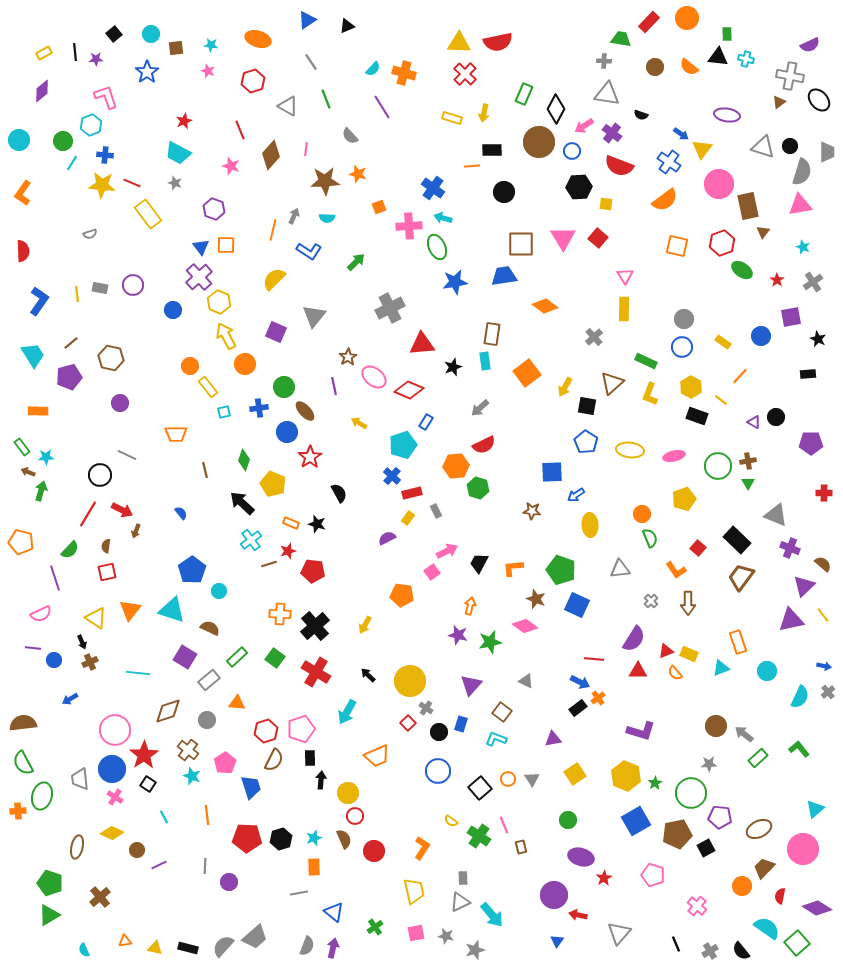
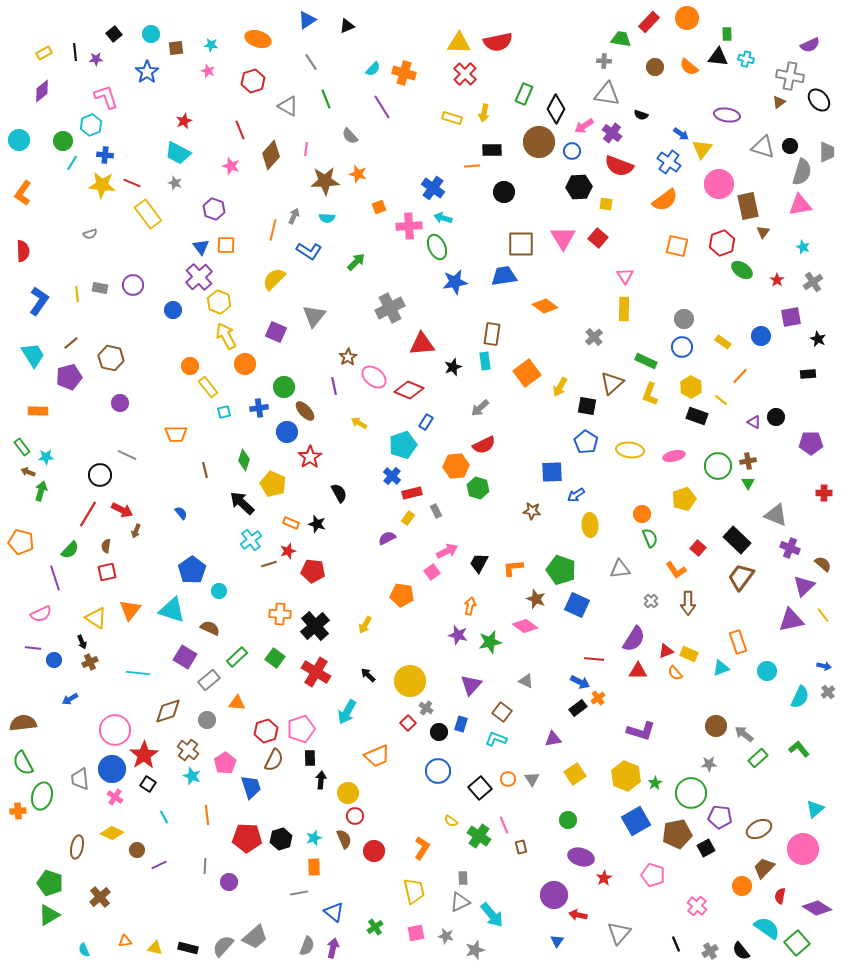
yellow arrow at (565, 387): moved 5 px left
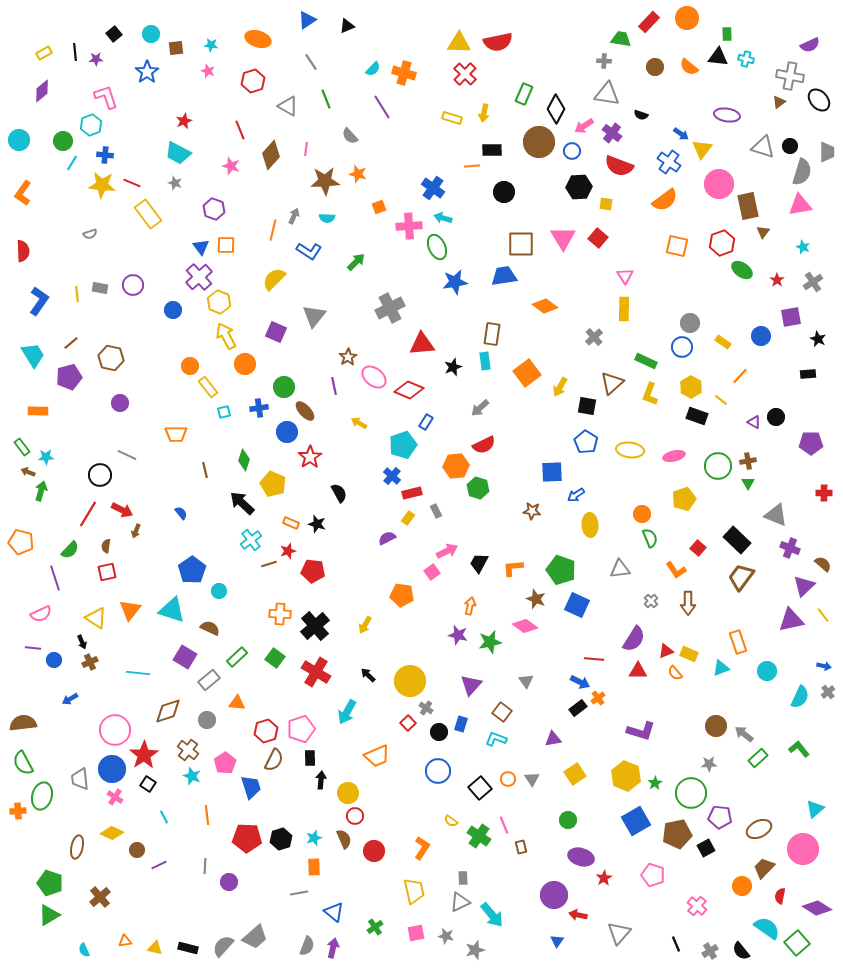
gray circle at (684, 319): moved 6 px right, 4 px down
gray triangle at (526, 681): rotated 28 degrees clockwise
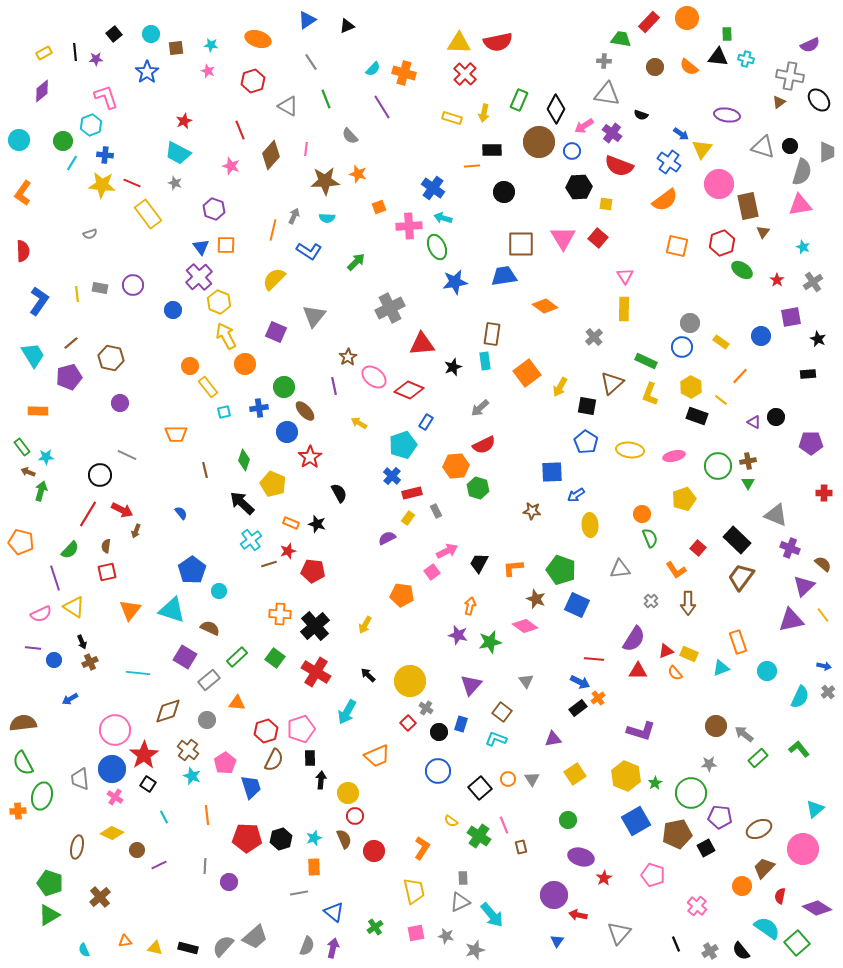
green rectangle at (524, 94): moved 5 px left, 6 px down
yellow rectangle at (723, 342): moved 2 px left
yellow triangle at (96, 618): moved 22 px left, 11 px up
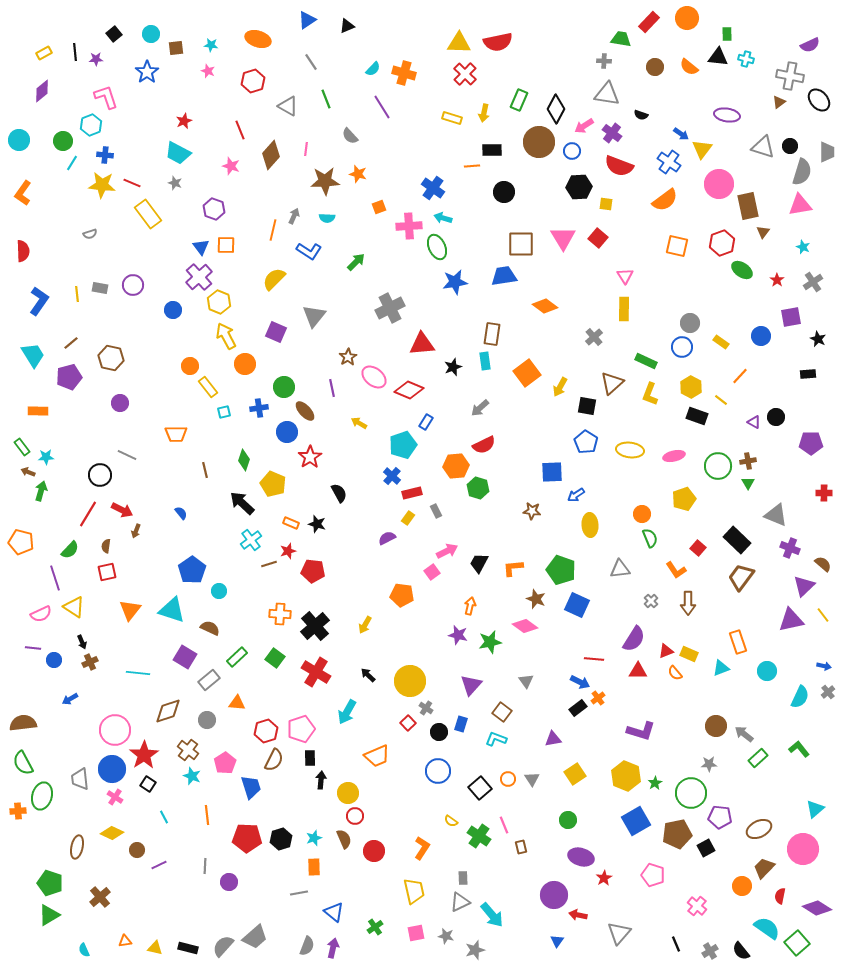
purple line at (334, 386): moved 2 px left, 2 px down
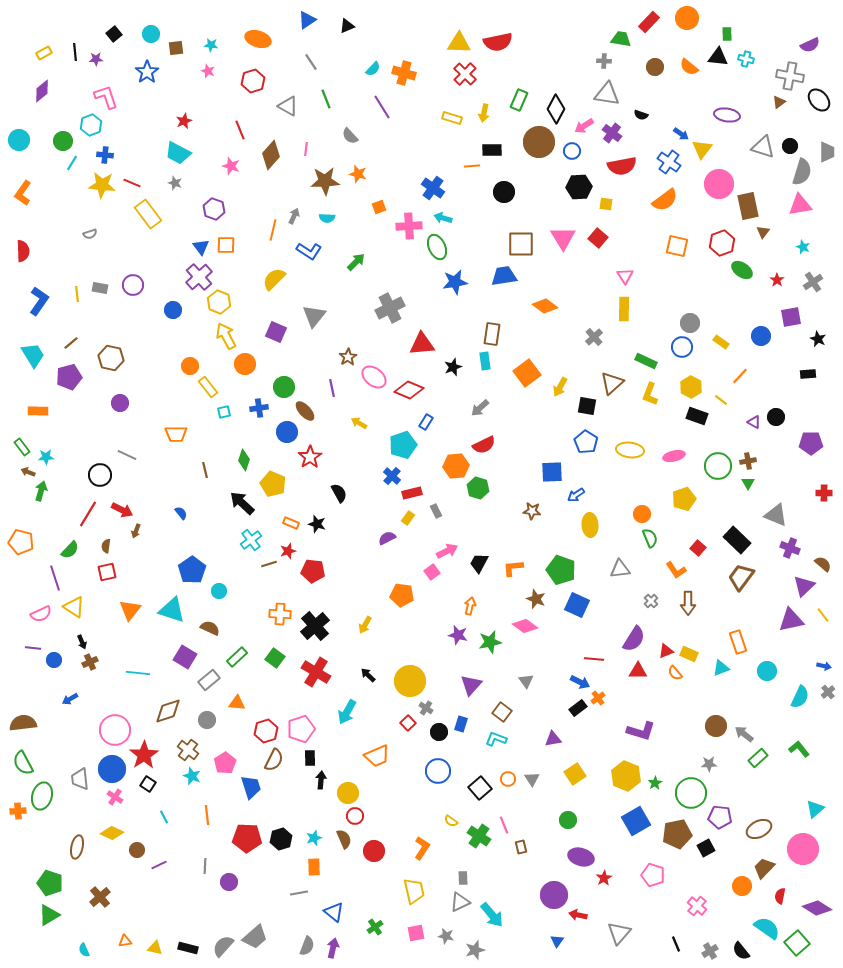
red semicircle at (619, 166): moved 3 px right; rotated 32 degrees counterclockwise
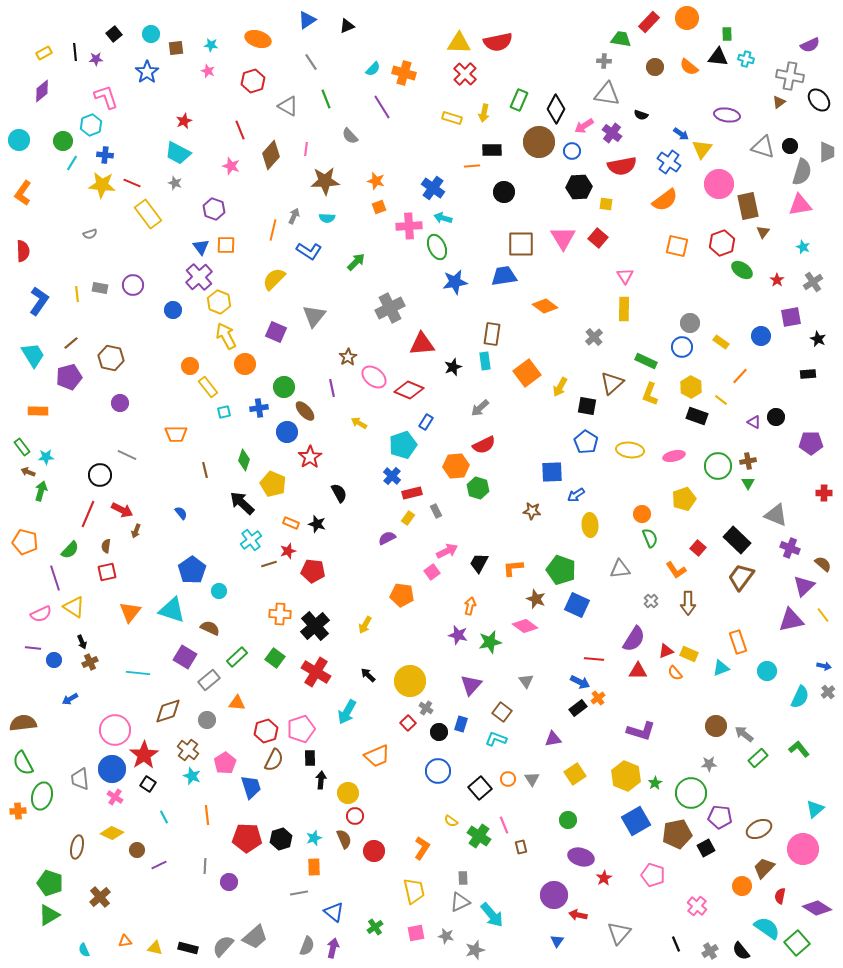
orange star at (358, 174): moved 18 px right, 7 px down
red line at (88, 514): rotated 8 degrees counterclockwise
orange pentagon at (21, 542): moved 4 px right
orange triangle at (130, 610): moved 2 px down
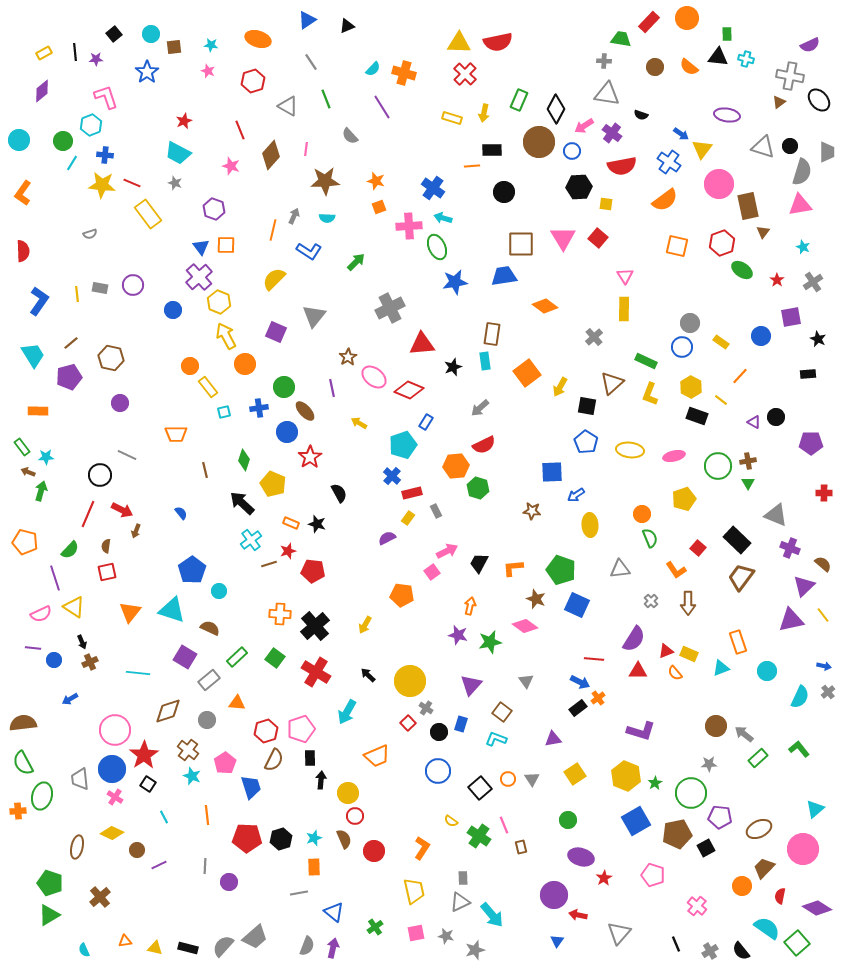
brown square at (176, 48): moved 2 px left, 1 px up
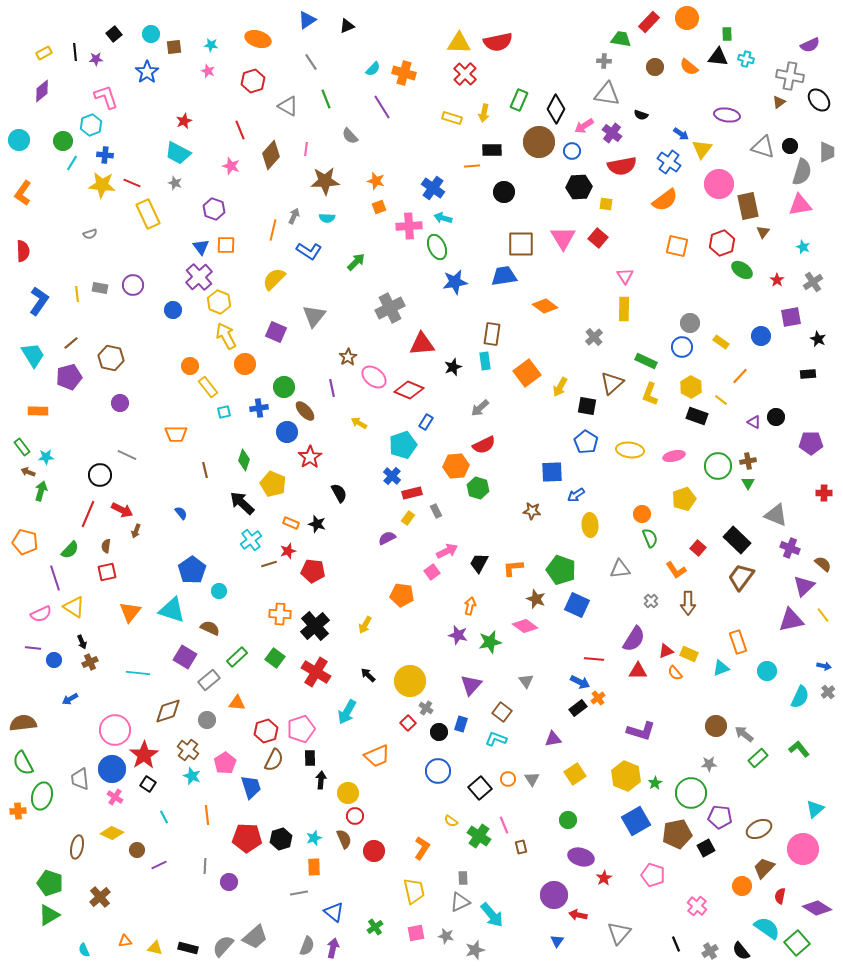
yellow rectangle at (148, 214): rotated 12 degrees clockwise
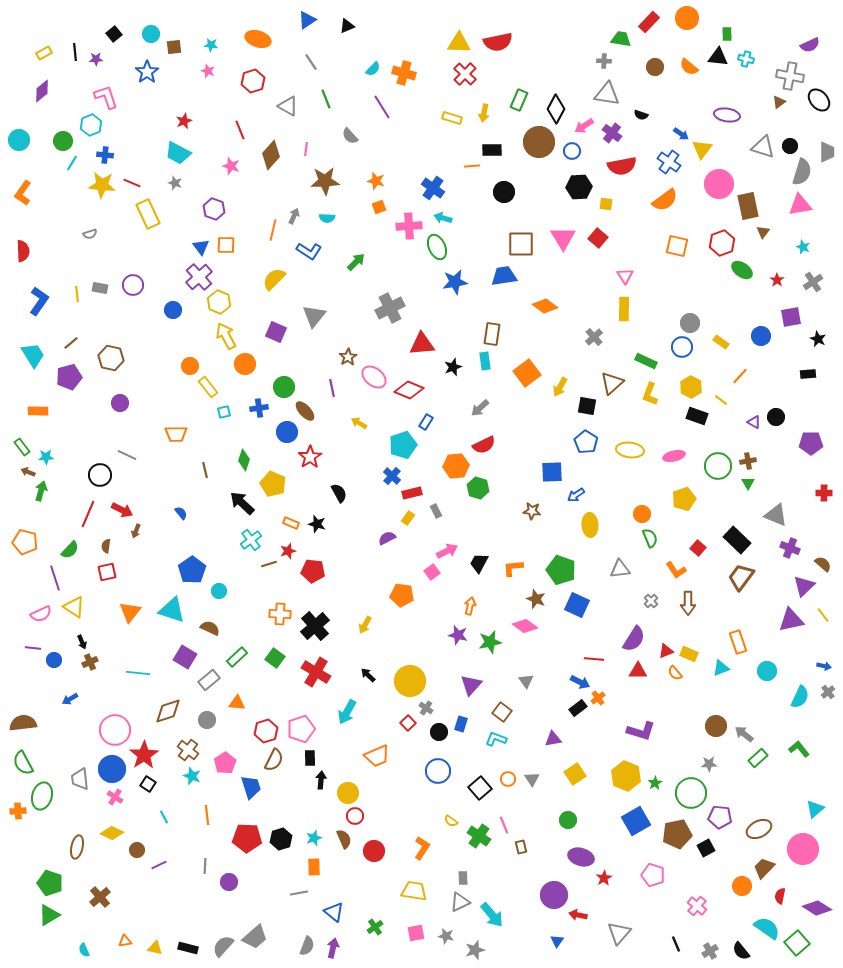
yellow trapezoid at (414, 891): rotated 68 degrees counterclockwise
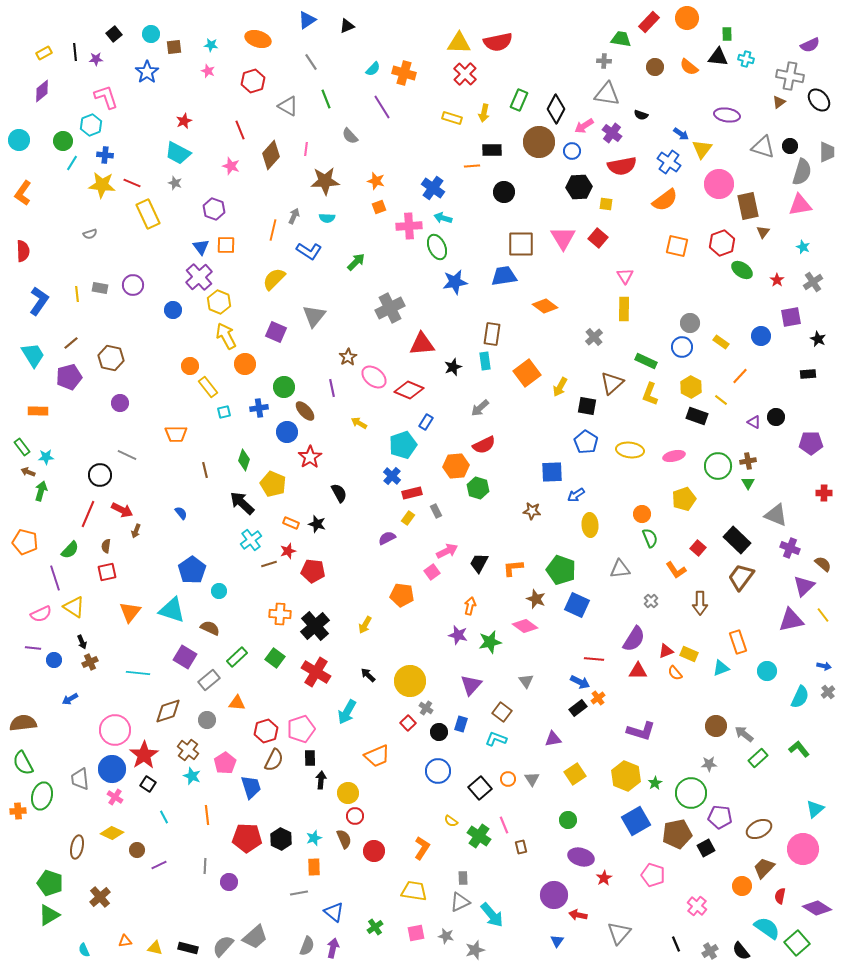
brown arrow at (688, 603): moved 12 px right
black hexagon at (281, 839): rotated 15 degrees counterclockwise
